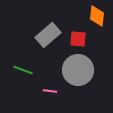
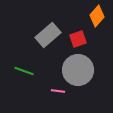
orange diamond: rotated 35 degrees clockwise
red square: rotated 24 degrees counterclockwise
green line: moved 1 px right, 1 px down
pink line: moved 8 px right
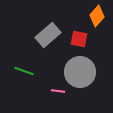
red square: moved 1 px right; rotated 30 degrees clockwise
gray circle: moved 2 px right, 2 px down
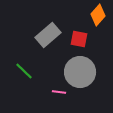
orange diamond: moved 1 px right, 1 px up
green line: rotated 24 degrees clockwise
pink line: moved 1 px right, 1 px down
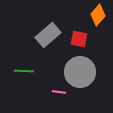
green line: rotated 42 degrees counterclockwise
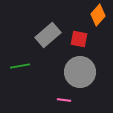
green line: moved 4 px left, 5 px up; rotated 12 degrees counterclockwise
pink line: moved 5 px right, 8 px down
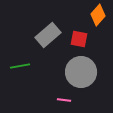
gray circle: moved 1 px right
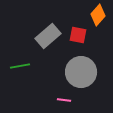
gray rectangle: moved 1 px down
red square: moved 1 px left, 4 px up
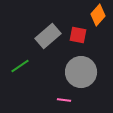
green line: rotated 24 degrees counterclockwise
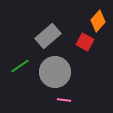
orange diamond: moved 6 px down
red square: moved 7 px right, 7 px down; rotated 18 degrees clockwise
gray circle: moved 26 px left
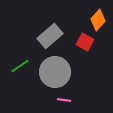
orange diamond: moved 1 px up
gray rectangle: moved 2 px right
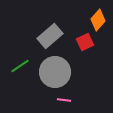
red square: rotated 36 degrees clockwise
